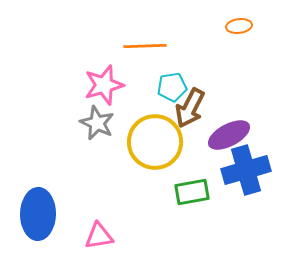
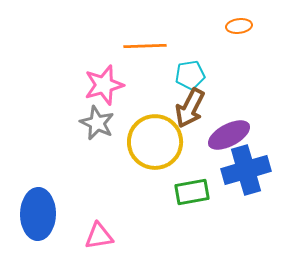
cyan pentagon: moved 18 px right, 12 px up
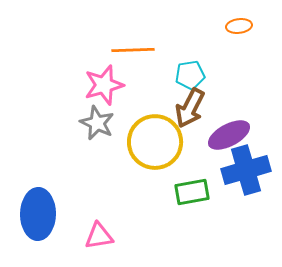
orange line: moved 12 px left, 4 px down
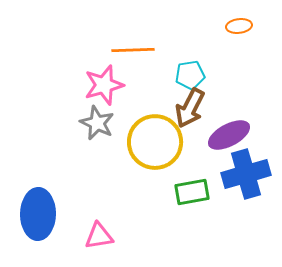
blue cross: moved 4 px down
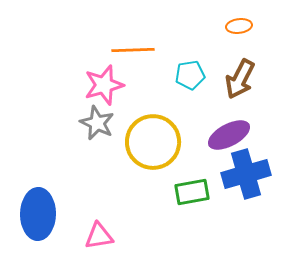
brown arrow: moved 50 px right, 29 px up
yellow circle: moved 2 px left
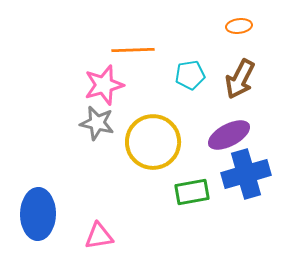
gray star: rotated 12 degrees counterclockwise
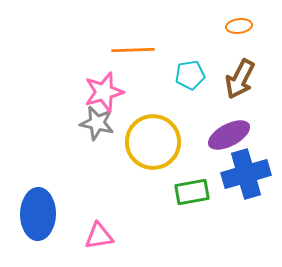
pink star: moved 7 px down
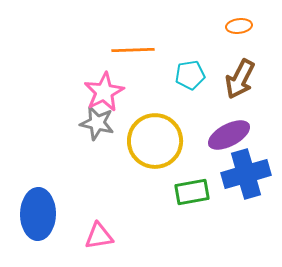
pink star: rotated 12 degrees counterclockwise
yellow circle: moved 2 px right, 1 px up
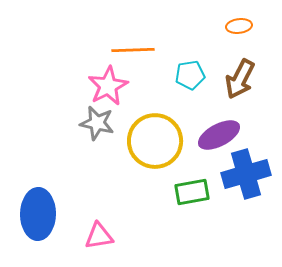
pink star: moved 4 px right, 6 px up
purple ellipse: moved 10 px left
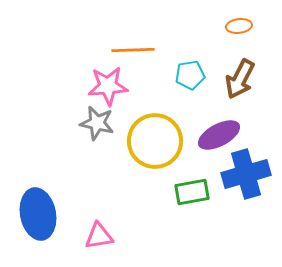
pink star: rotated 24 degrees clockwise
blue ellipse: rotated 12 degrees counterclockwise
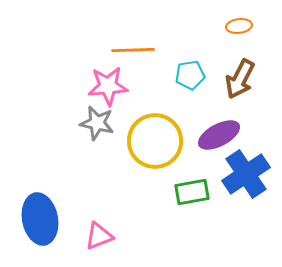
blue cross: rotated 18 degrees counterclockwise
blue ellipse: moved 2 px right, 5 px down
pink triangle: rotated 12 degrees counterclockwise
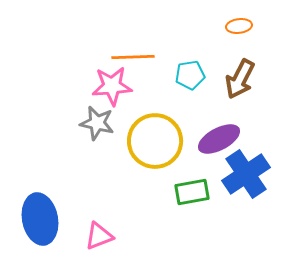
orange line: moved 7 px down
pink star: moved 4 px right
purple ellipse: moved 4 px down
